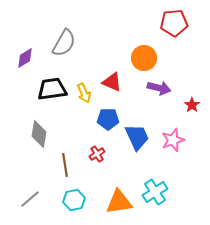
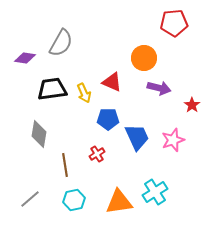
gray semicircle: moved 3 px left
purple diamond: rotated 40 degrees clockwise
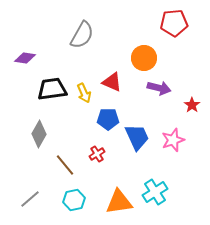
gray semicircle: moved 21 px right, 8 px up
gray diamond: rotated 20 degrees clockwise
brown line: rotated 30 degrees counterclockwise
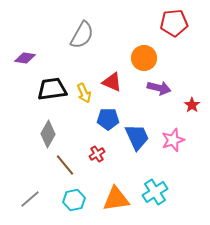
gray diamond: moved 9 px right
orange triangle: moved 3 px left, 3 px up
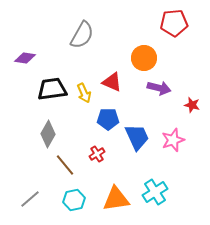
red star: rotated 21 degrees counterclockwise
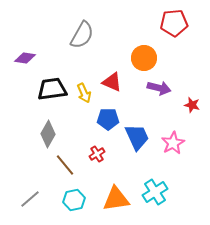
pink star: moved 3 px down; rotated 10 degrees counterclockwise
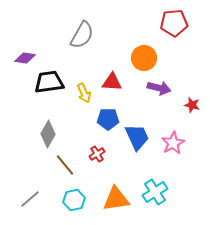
red triangle: rotated 20 degrees counterclockwise
black trapezoid: moved 3 px left, 7 px up
